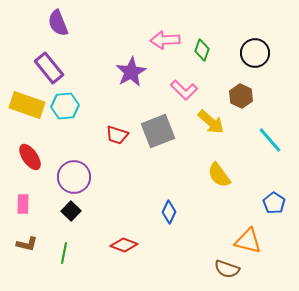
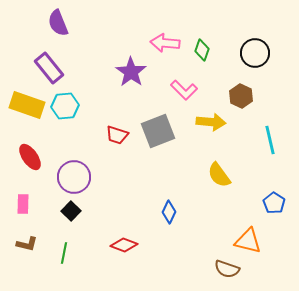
pink arrow: moved 3 px down; rotated 8 degrees clockwise
purple star: rotated 8 degrees counterclockwise
yellow arrow: rotated 36 degrees counterclockwise
cyan line: rotated 28 degrees clockwise
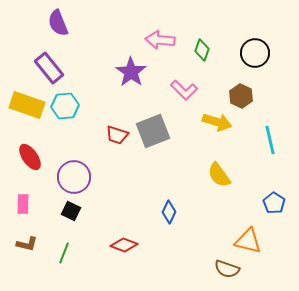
pink arrow: moved 5 px left, 3 px up
yellow arrow: moved 6 px right; rotated 12 degrees clockwise
gray square: moved 5 px left
black square: rotated 18 degrees counterclockwise
green line: rotated 10 degrees clockwise
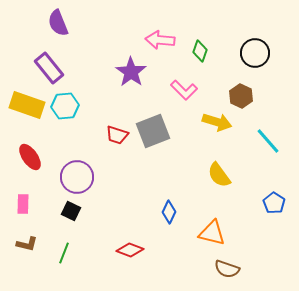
green diamond: moved 2 px left, 1 px down
cyan line: moved 2 px left, 1 px down; rotated 28 degrees counterclockwise
purple circle: moved 3 px right
orange triangle: moved 36 px left, 8 px up
red diamond: moved 6 px right, 5 px down
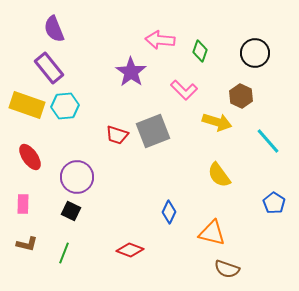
purple semicircle: moved 4 px left, 6 px down
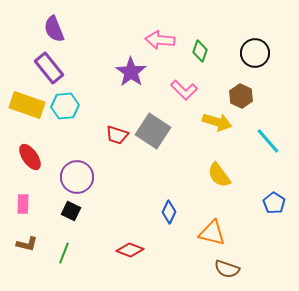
gray square: rotated 36 degrees counterclockwise
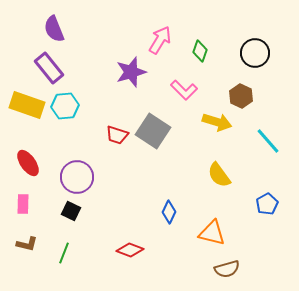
pink arrow: rotated 116 degrees clockwise
purple star: rotated 20 degrees clockwise
red ellipse: moved 2 px left, 6 px down
blue pentagon: moved 7 px left, 1 px down; rotated 10 degrees clockwise
brown semicircle: rotated 35 degrees counterclockwise
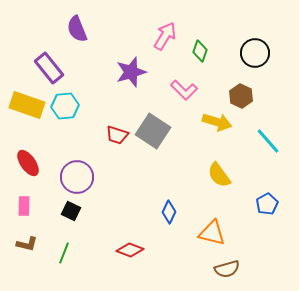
purple semicircle: moved 23 px right
pink arrow: moved 5 px right, 4 px up
pink rectangle: moved 1 px right, 2 px down
